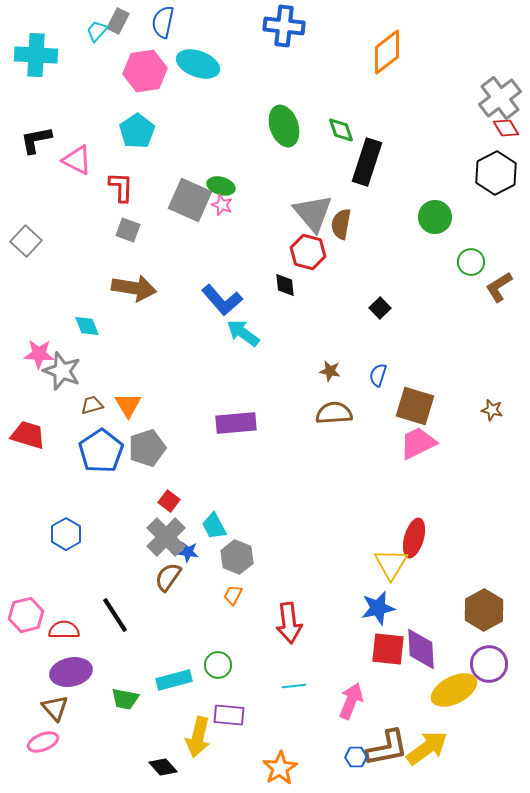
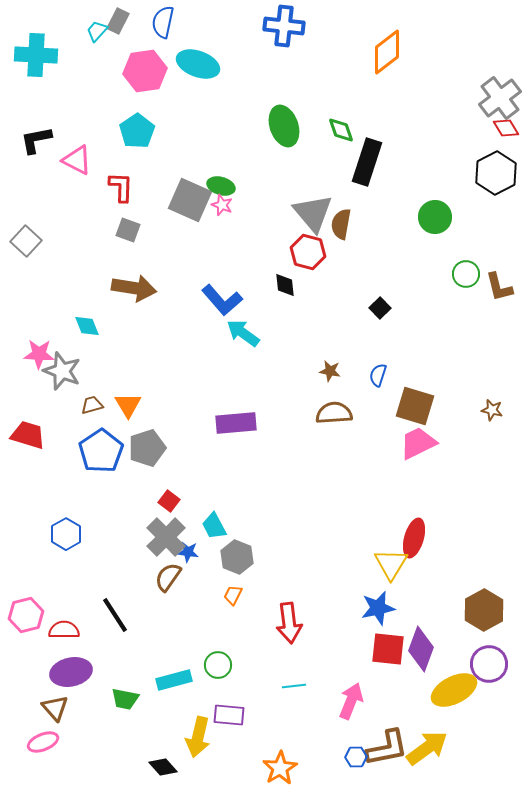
green circle at (471, 262): moved 5 px left, 12 px down
brown L-shape at (499, 287): rotated 72 degrees counterclockwise
purple diamond at (421, 649): rotated 24 degrees clockwise
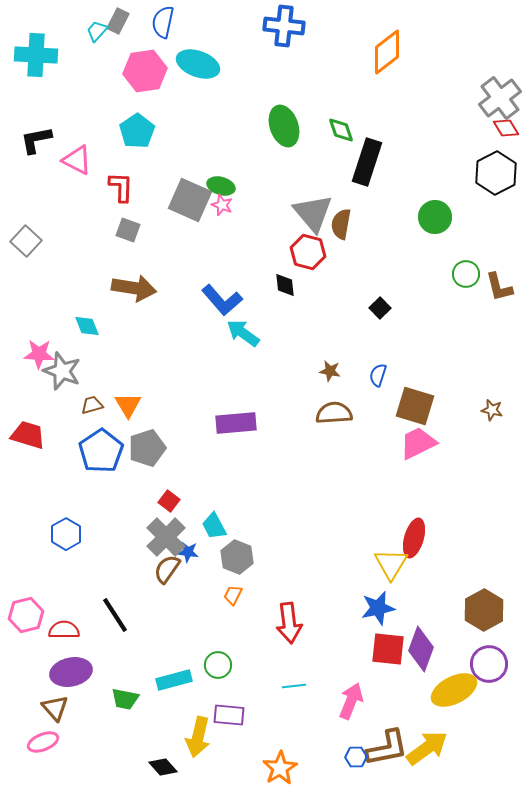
brown semicircle at (168, 577): moved 1 px left, 8 px up
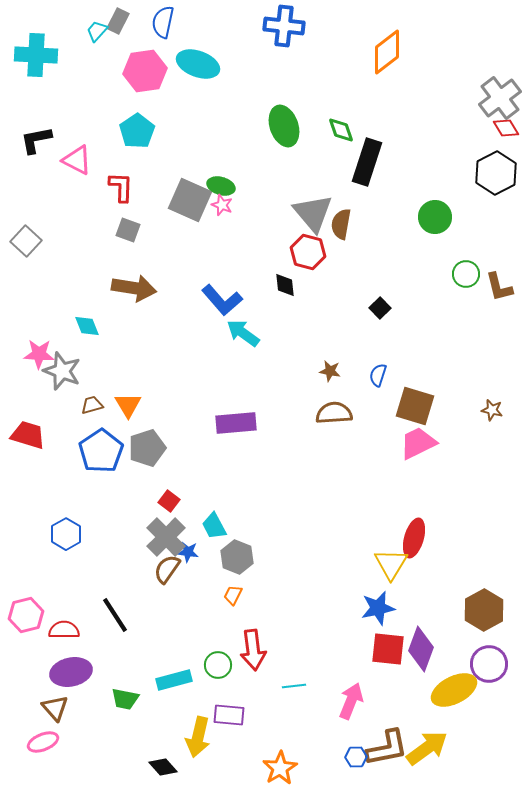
red arrow at (289, 623): moved 36 px left, 27 px down
